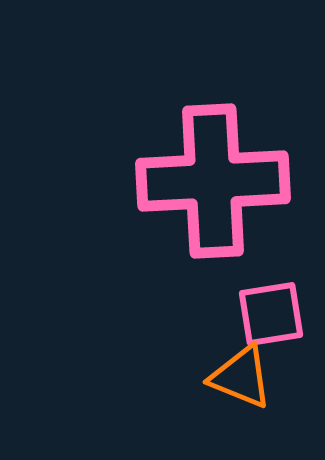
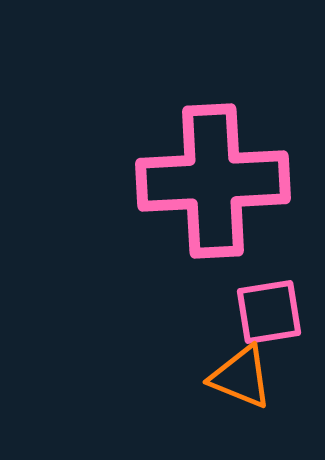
pink square: moved 2 px left, 2 px up
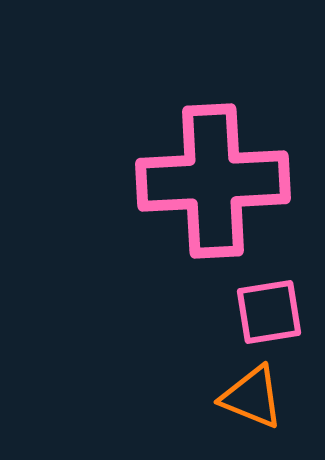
orange triangle: moved 11 px right, 20 px down
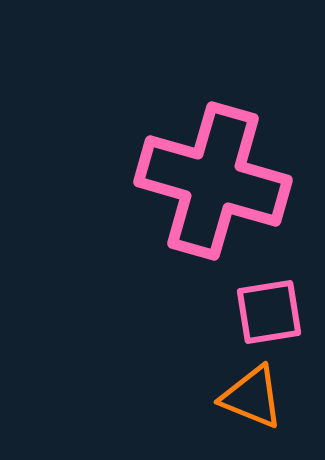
pink cross: rotated 19 degrees clockwise
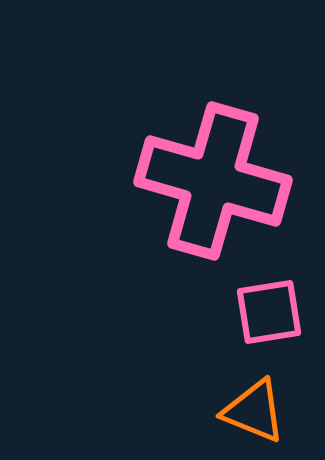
orange triangle: moved 2 px right, 14 px down
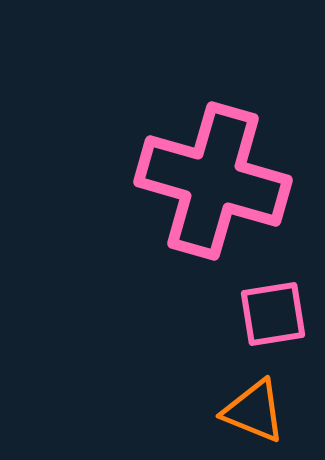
pink square: moved 4 px right, 2 px down
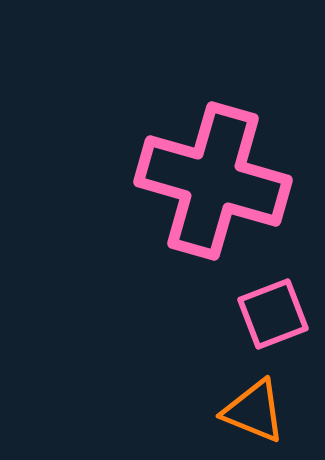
pink square: rotated 12 degrees counterclockwise
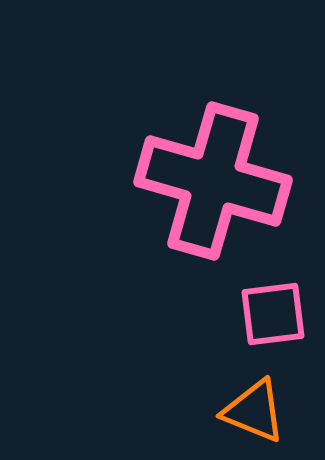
pink square: rotated 14 degrees clockwise
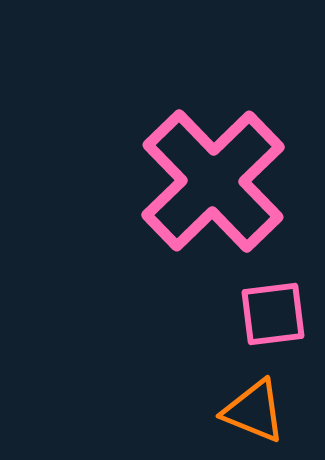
pink cross: rotated 30 degrees clockwise
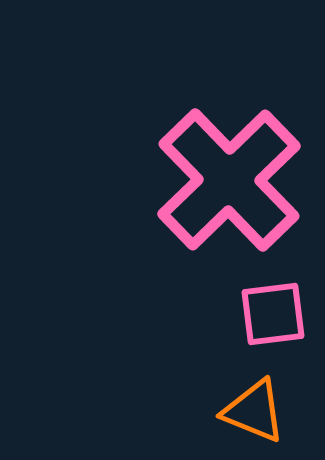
pink cross: moved 16 px right, 1 px up
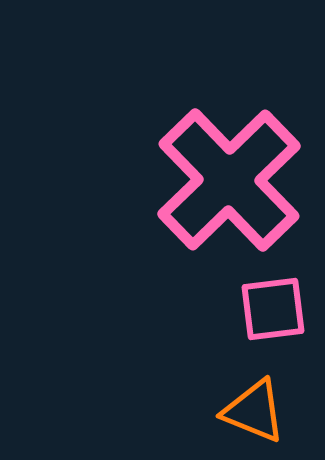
pink square: moved 5 px up
